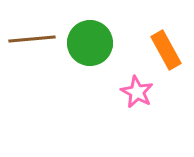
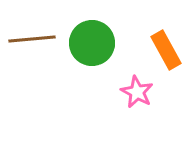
green circle: moved 2 px right
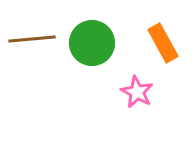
orange rectangle: moved 3 px left, 7 px up
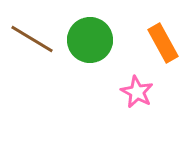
brown line: rotated 36 degrees clockwise
green circle: moved 2 px left, 3 px up
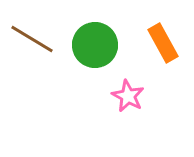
green circle: moved 5 px right, 5 px down
pink star: moved 9 px left, 4 px down
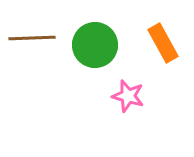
brown line: moved 1 px up; rotated 33 degrees counterclockwise
pink star: rotated 12 degrees counterclockwise
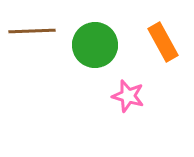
brown line: moved 7 px up
orange rectangle: moved 1 px up
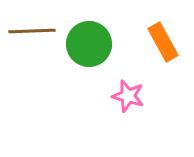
green circle: moved 6 px left, 1 px up
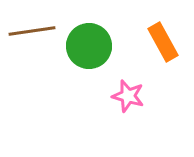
brown line: rotated 6 degrees counterclockwise
green circle: moved 2 px down
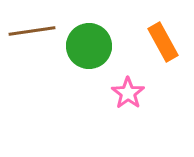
pink star: moved 3 px up; rotated 20 degrees clockwise
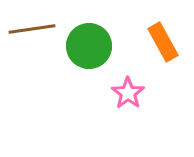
brown line: moved 2 px up
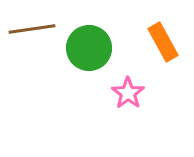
green circle: moved 2 px down
